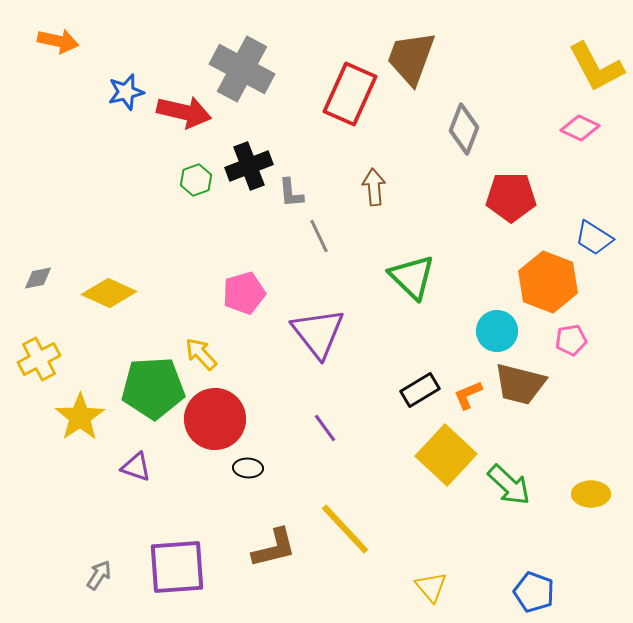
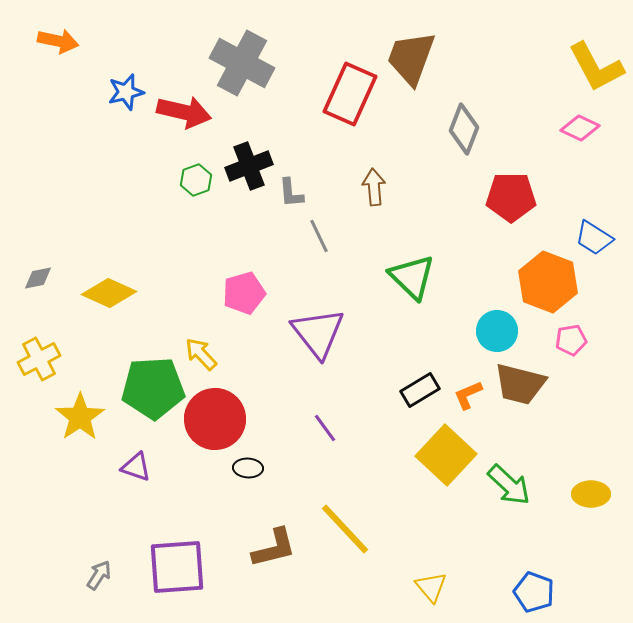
gray cross at (242, 69): moved 6 px up
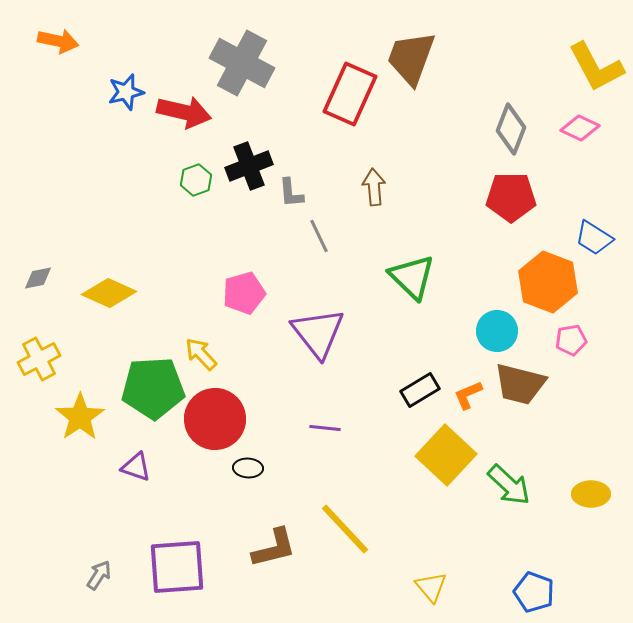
gray diamond at (464, 129): moved 47 px right
purple line at (325, 428): rotated 48 degrees counterclockwise
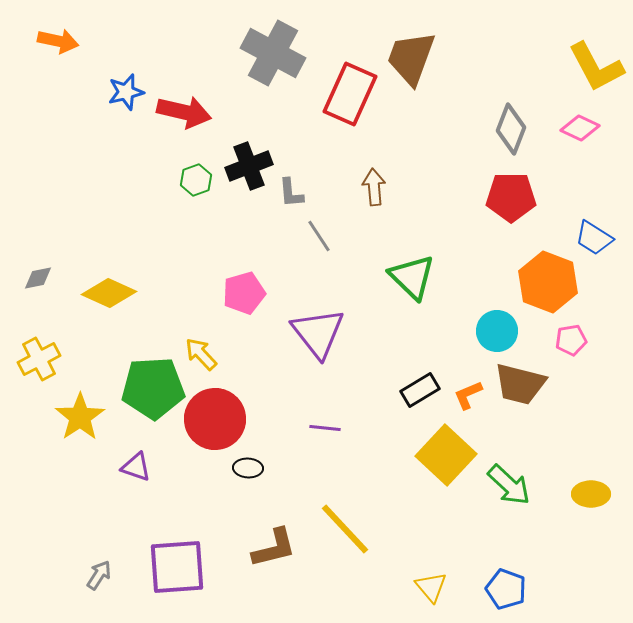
gray cross at (242, 63): moved 31 px right, 10 px up
gray line at (319, 236): rotated 8 degrees counterclockwise
blue pentagon at (534, 592): moved 28 px left, 3 px up
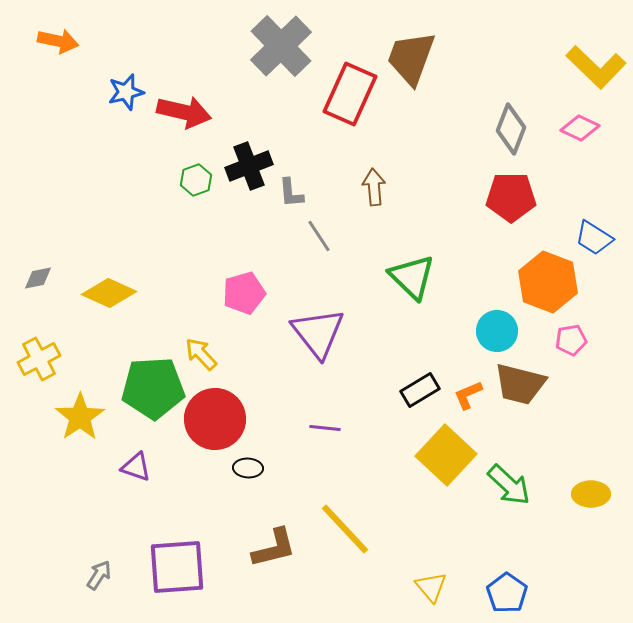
gray cross at (273, 53): moved 8 px right, 7 px up; rotated 18 degrees clockwise
yellow L-shape at (596, 67): rotated 18 degrees counterclockwise
blue pentagon at (506, 589): moved 1 px right, 4 px down; rotated 15 degrees clockwise
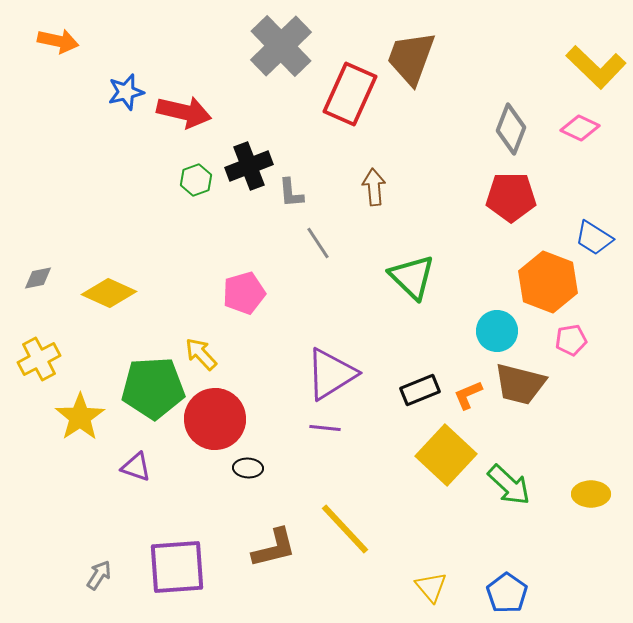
gray line at (319, 236): moved 1 px left, 7 px down
purple triangle at (318, 333): moved 13 px right, 41 px down; rotated 36 degrees clockwise
black rectangle at (420, 390): rotated 9 degrees clockwise
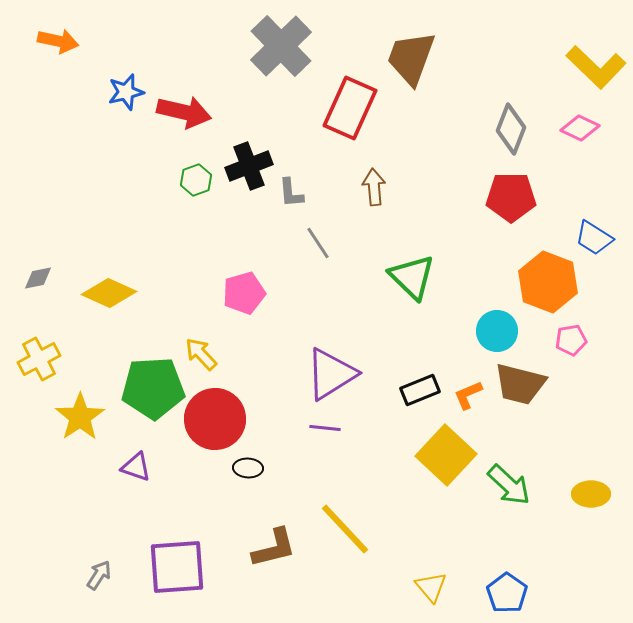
red rectangle at (350, 94): moved 14 px down
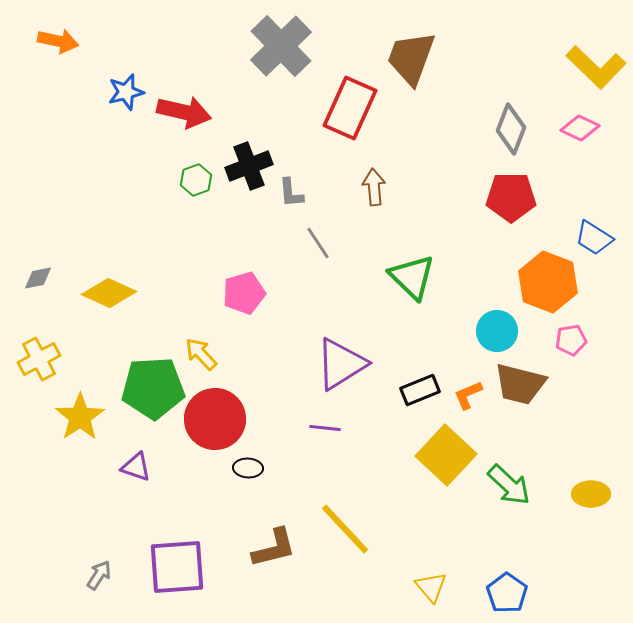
purple triangle at (331, 374): moved 10 px right, 10 px up
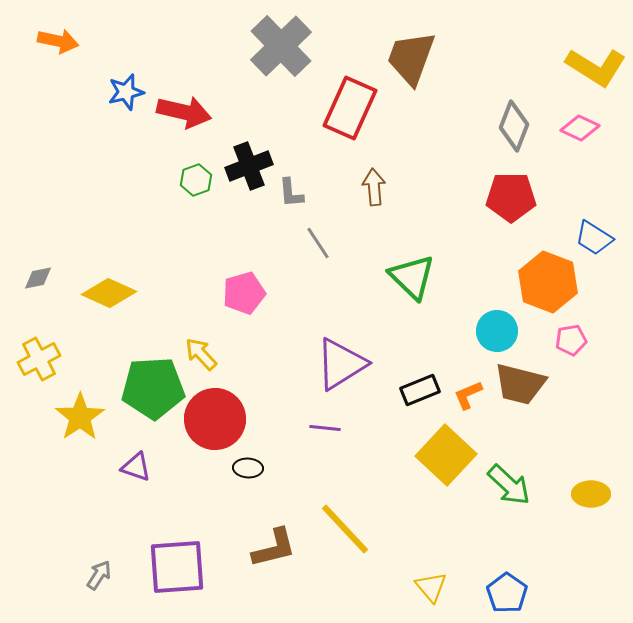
yellow L-shape at (596, 67): rotated 12 degrees counterclockwise
gray diamond at (511, 129): moved 3 px right, 3 px up
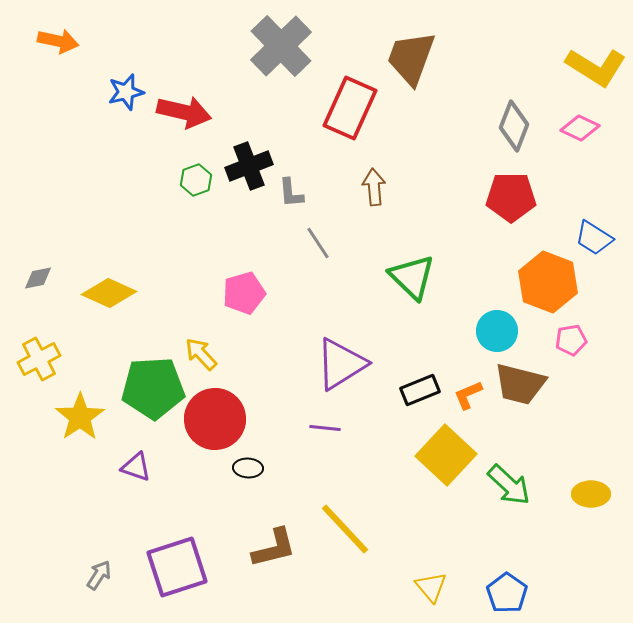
purple square at (177, 567): rotated 14 degrees counterclockwise
